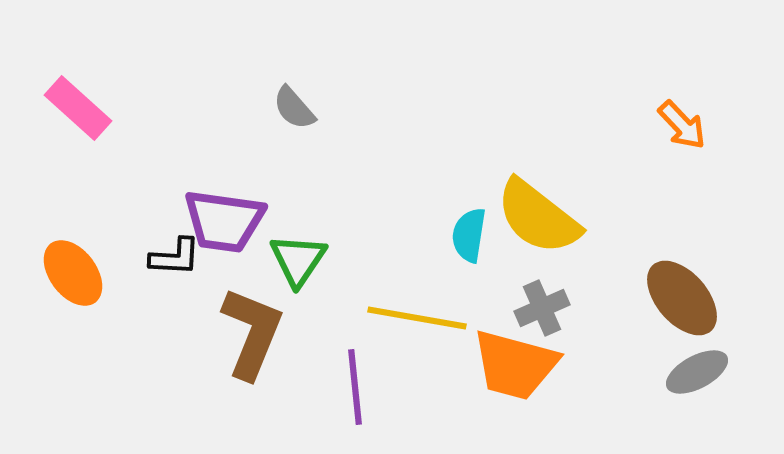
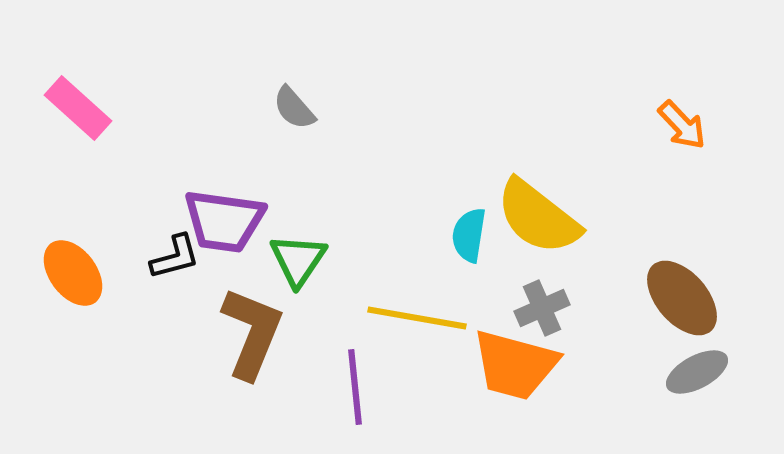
black L-shape: rotated 18 degrees counterclockwise
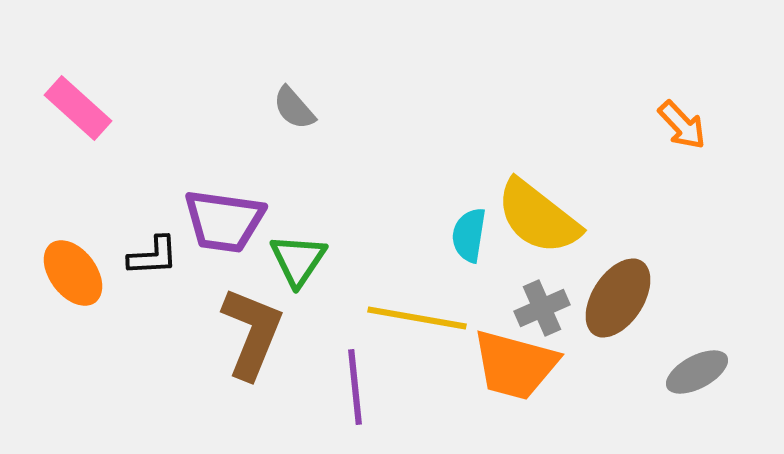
black L-shape: moved 22 px left, 1 px up; rotated 12 degrees clockwise
brown ellipse: moved 64 px left; rotated 74 degrees clockwise
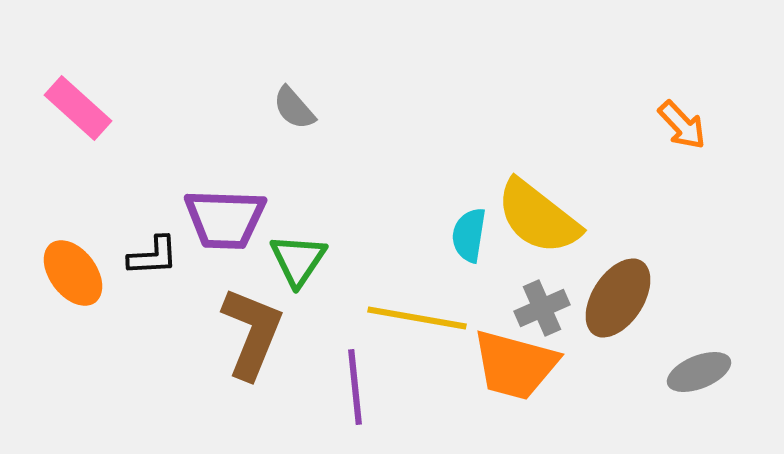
purple trapezoid: moved 1 px right, 2 px up; rotated 6 degrees counterclockwise
gray ellipse: moved 2 px right; rotated 6 degrees clockwise
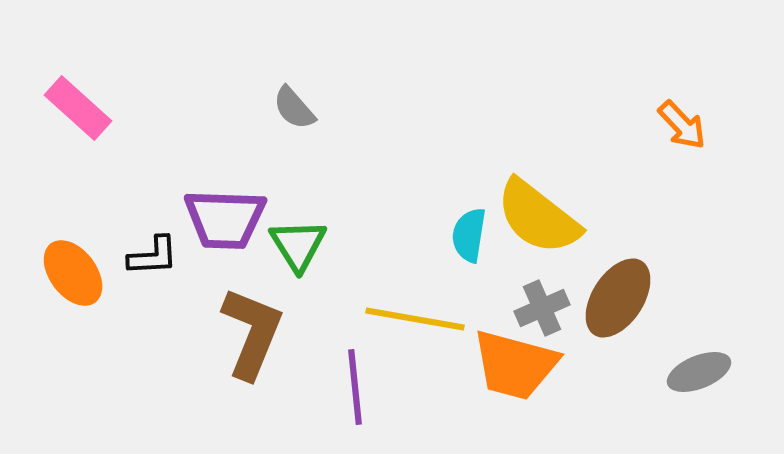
green triangle: moved 15 px up; rotated 6 degrees counterclockwise
yellow line: moved 2 px left, 1 px down
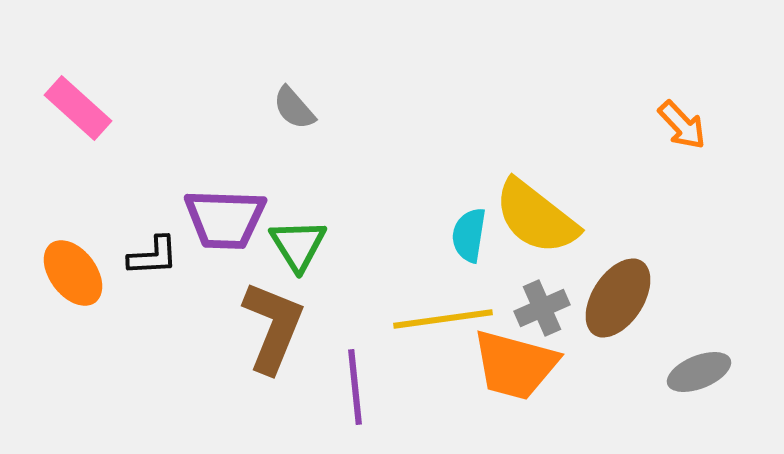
yellow semicircle: moved 2 px left
yellow line: moved 28 px right; rotated 18 degrees counterclockwise
brown L-shape: moved 21 px right, 6 px up
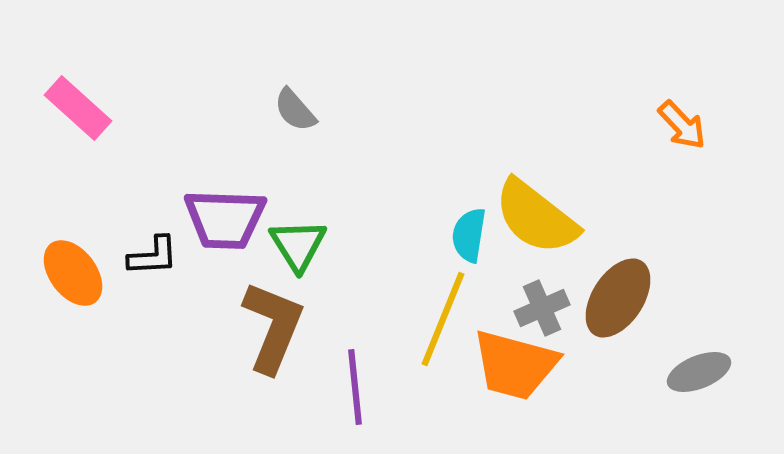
gray semicircle: moved 1 px right, 2 px down
yellow line: rotated 60 degrees counterclockwise
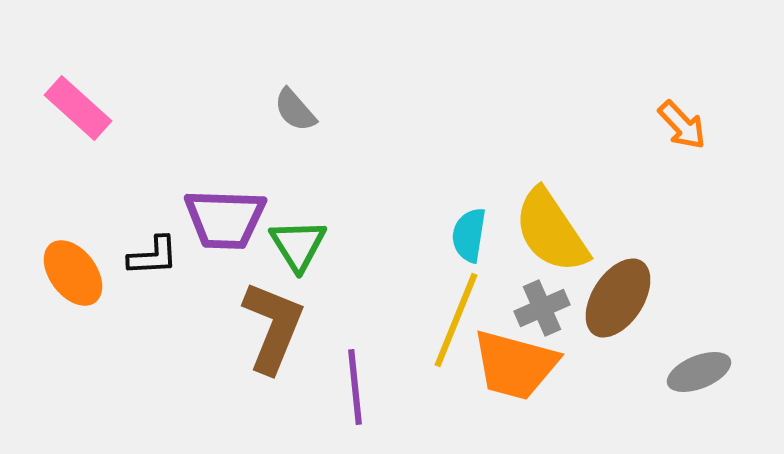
yellow semicircle: moved 15 px right, 14 px down; rotated 18 degrees clockwise
yellow line: moved 13 px right, 1 px down
